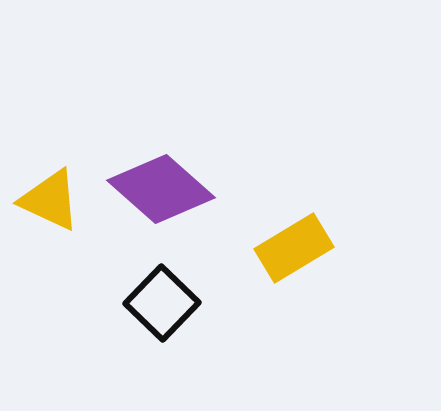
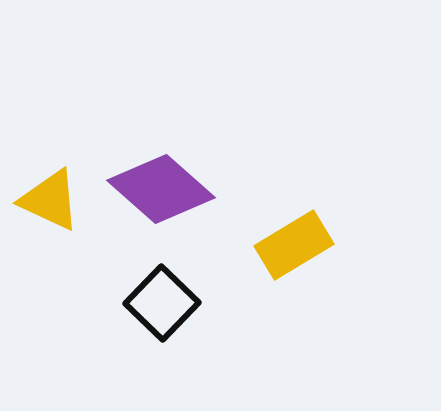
yellow rectangle: moved 3 px up
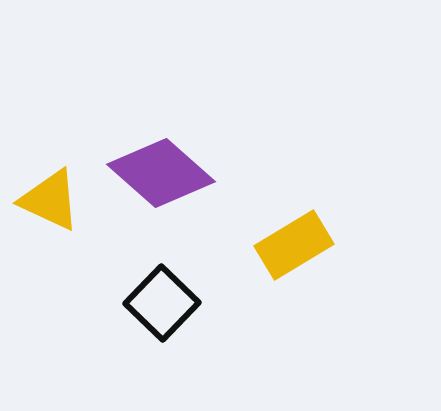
purple diamond: moved 16 px up
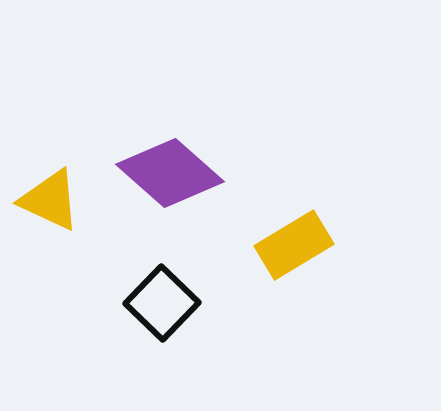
purple diamond: moved 9 px right
